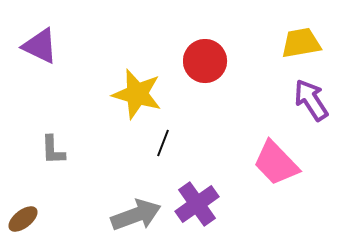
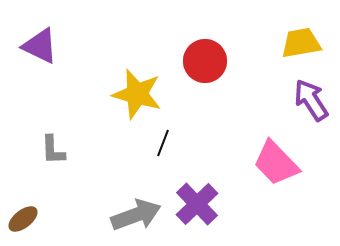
purple cross: rotated 9 degrees counterclockwise
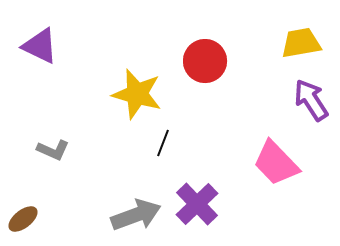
gray L-shape: rotated 64 degrees counterclockwise
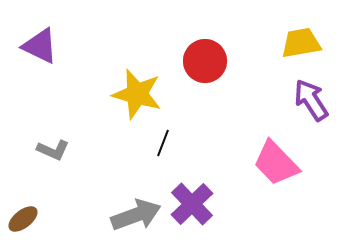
purple cross: moved 5 px left
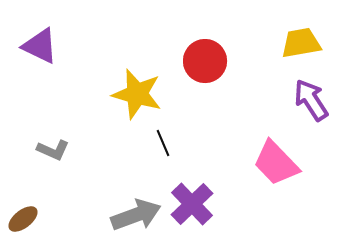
black line: rotated 44 degrees counterclockwise
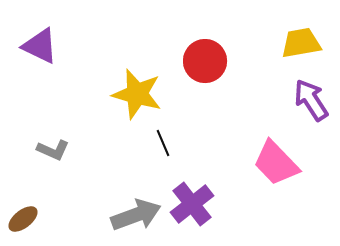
purple cross: rotated 6 degrees clockwise
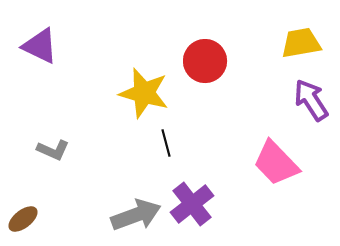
yellow star: moved 7 px right, 1 px up
black line: moved 3 px right; rotated 8 degrees clockwise
